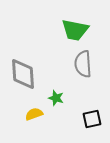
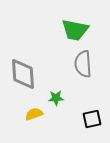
green star: rotated 21 degrees counterclockwise
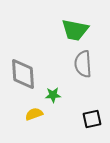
green star: moved 3 px left, 3 px up
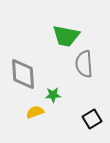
green trapezoid: moved 9 px left, 6 px down
gray semicircle: moved 1 px right
yellow semicircle: moved 1 px right, 2 px up
black square: rotated 18 degrees counterclockwise
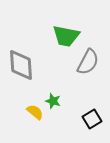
gray semicircle: moved 4 px right, 2 px up; rotated 148 degrees counterclockwise
gray diamond: moved 2 px left, 9 px up
green star: moved 6 px down; rotated 21 degrees clockwise
yellow semicircle: rotated 60 degrees clockwise
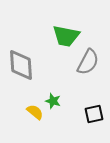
black square: moved 2 px right, 5 px up; rotated 18 degrees clockwise
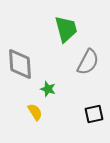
green trapezoid: moved 7 px up; rotated 116 degrees counterclockwise
gray diamond: moved 1 px left, 1 px up
green star: moved 5 px left, 12 px up
yellow semicircle: rotated 18 degrees clockwise
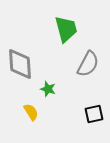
gray semicircle: moved 2 px down
yellow semicircle: moved 4 px left
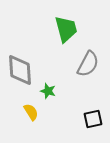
gray diamond: moved 6 px down
green star: moved 2 px down
black square: moved 1 px left, 5 px down
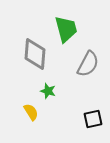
gray diamond: moved 15 px right, 16 px up; rotated 8 degrees clockwise
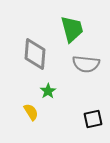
green trapezoid: moved 6 px right
gray semicircle: moved 2 px left; rotated 68 degrees clockwise
green star: rotated 21 degrees clockwise
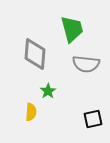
yellow semicircle: rotated 36 degrees clockwise
